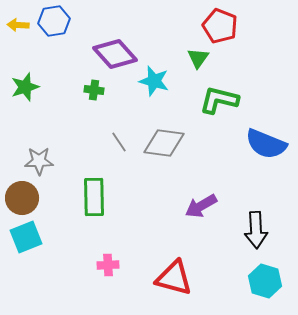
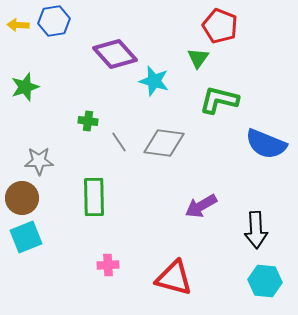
green cross: moved 6 px left, 31 px down
cyan hexagon: rotated 12 degrees counterclockwise
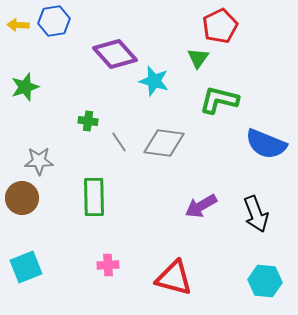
red pentagon: rotated 24 degrees clockwise
black arrow: moved 16 px up; rotated 18 degrees counterclockwise
cyan square: moved 30 px down
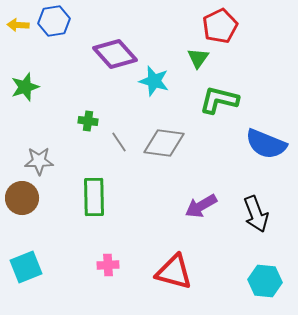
red triangle: moved 6 px up
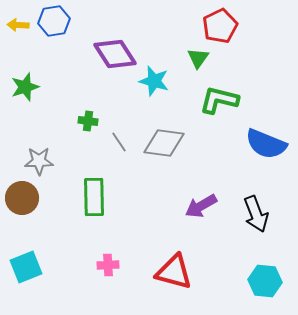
purple diamond: rotated 9 degrees clockwise
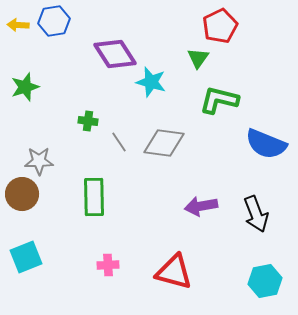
cyan star: moved 3 px left, 1 px down
brown circle: moved 4 px up
purple arrow: rotated 20 degrees clockwise
cyan square: moved 10 px up
cyan hexagon: rotated 16 degrees counterclockwise
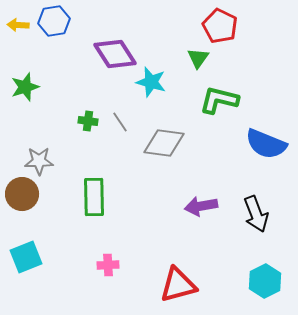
red pentagon: rotated 20 degrees counterclockwise
gray line: moved 1 px right, 20 px up
red triangle: moved 4 px right, 13 px down; rotated 30 degrees counterclockwise
cyan hexagon: rotated 16 degrees counterclockwise
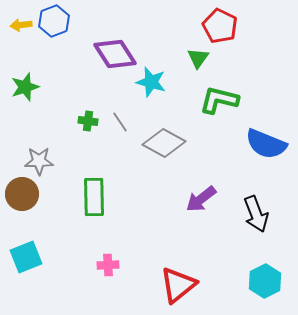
blue hexagon: rotated 12 degrees counterclockwise
yellow arrow: moved 3 px right; rotated 10 degrees counterclockwise
gray diamond: rotated 21 degrees clockwise
purple arrow: moved 7 px up; rotated 28 degrees counterclockwise
red triangle: rotated 24 degrees counterclockwise
